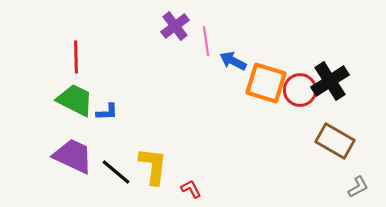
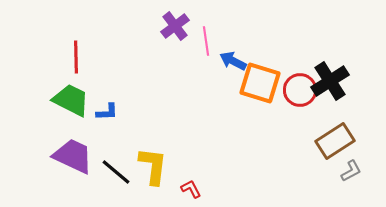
orange square: moved 6 px left
green trapezoid: moved 4 px left
brown rectangle: rotated 63 degrees counterclockwise
gray L-shape: moved 7 px left, 16 px up
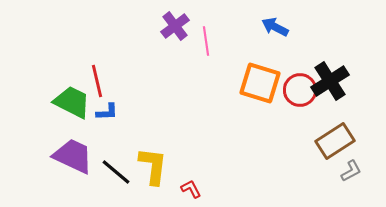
red line: moved 21 px right, 24 px down; rotated 12 degrees counterclockwise
blue arrow: moved 42 px right, 34 px up
green trapezoid: moved 1 px right, 2 px down
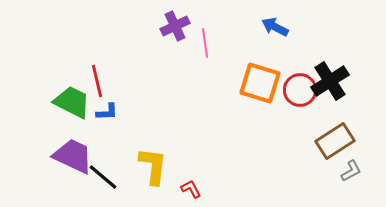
purple cross: rotated 12 degrees clockwise
pink line: moved 1 px left, 2 px down
black line: moved 13 px left, 5 px down
